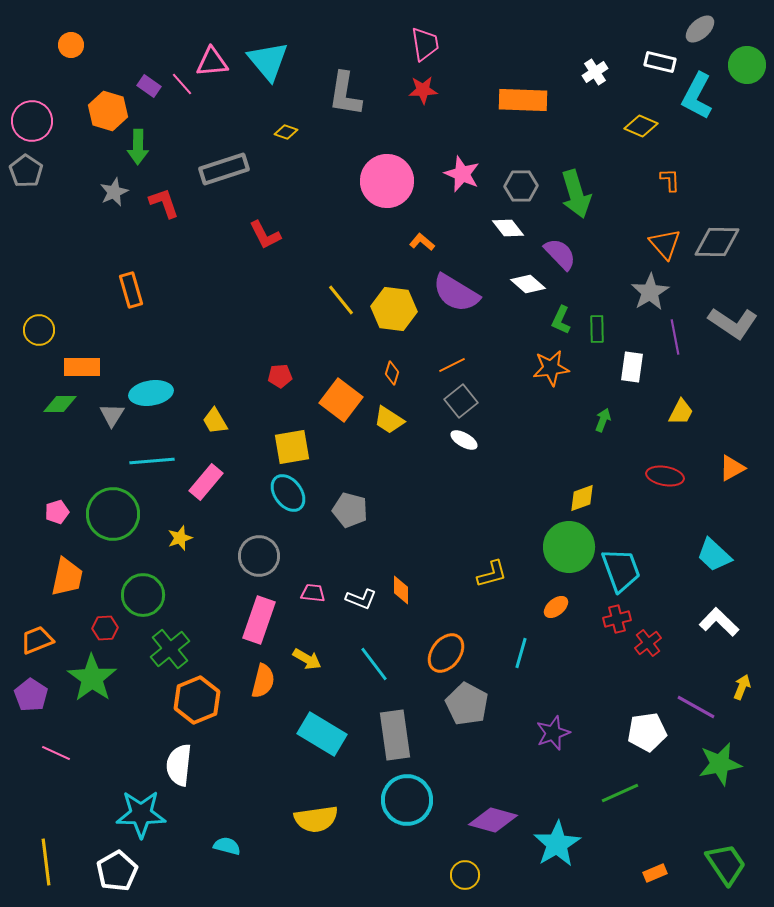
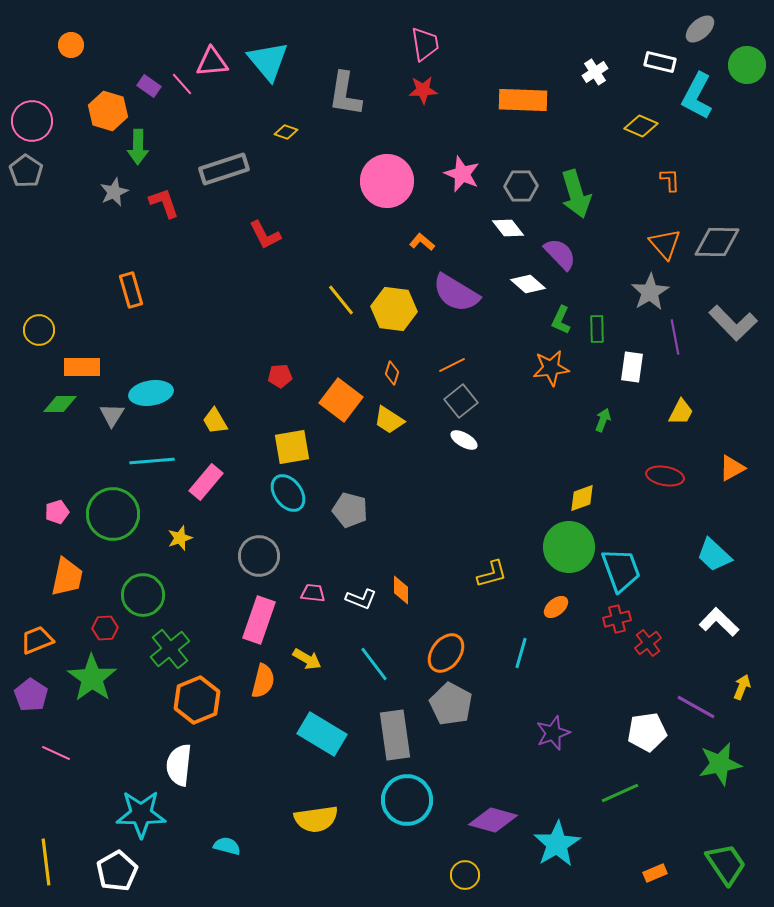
gray L-shape at (733, 323): rotated 12 degrees clockwise
gray pentagon at (467, 704): moved 16 px left
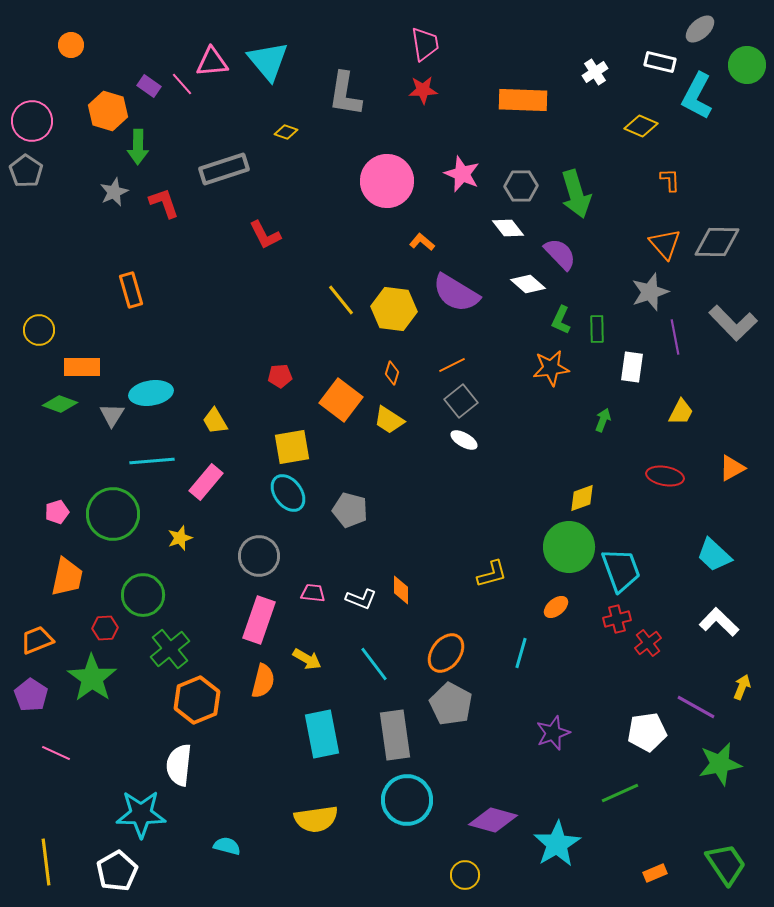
gray star at (650, 292): rotated 12 degrees clockwise
green diamond at (60, 404): rotated 20 degrees clockwise
cyan rectangle at (322, 734): rotated 48 degrees clockwise
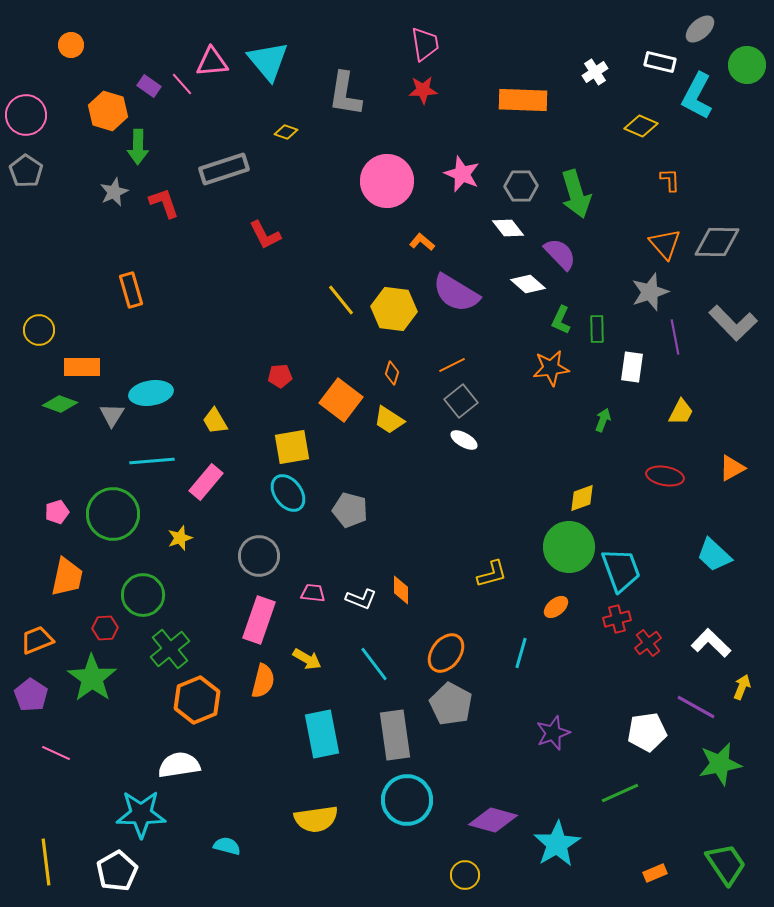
pink circle at (32, 121): moved 6 px left, 6 px up
white L-shape at (719, 622): moved 8 px left, 21 px down
white semicircle at (179, 765): rotated 75 degrees clockwise
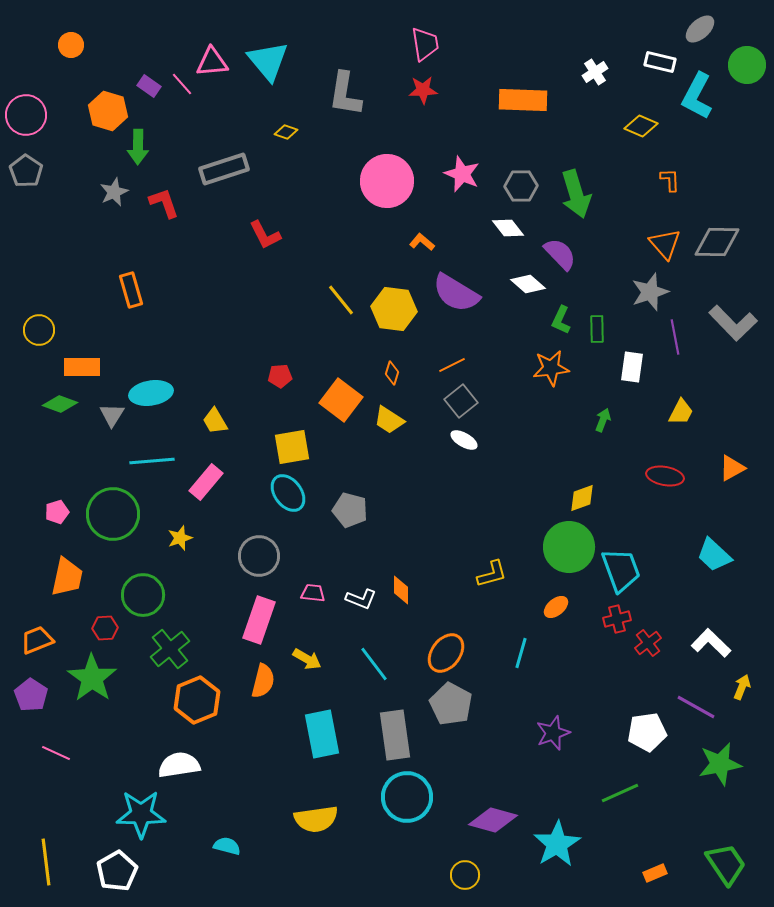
cyan circle at (407, 800): moved 3 px up
